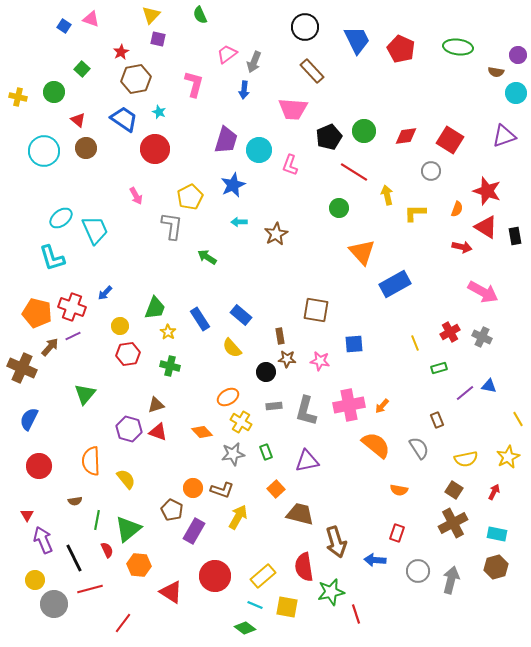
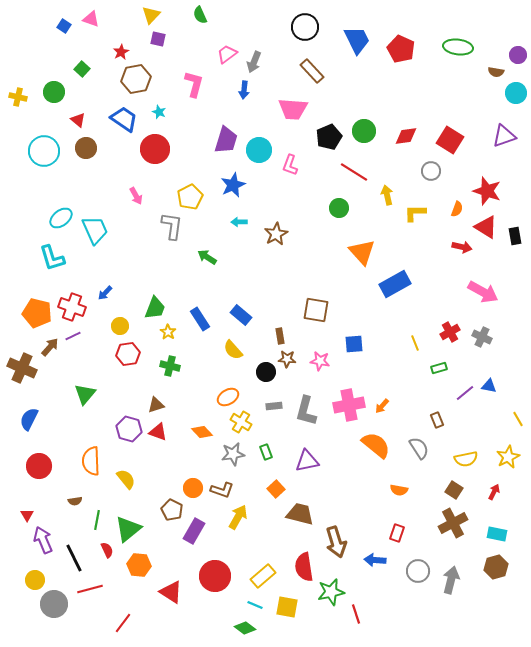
yellow semicircle at (232, 348): moved 1 px right, 2 px down
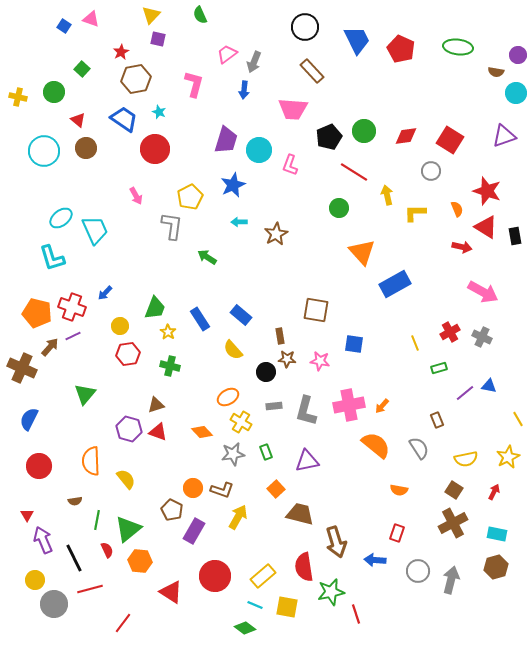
orange semicircle at (457, 209): rotated 42 degrees counterclockwise
blue square at (354, 344): rotated 12 degrees clockwise
orange hexagon at (139, 565): moved 1 px right, 4 px up
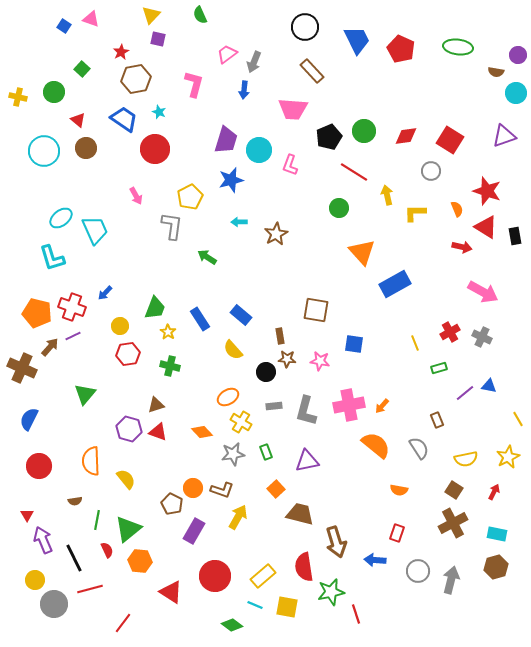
blue star at (233, 185): moved 2 px left, 5 px up; rotated 10 degrees clockwise
brown pentagon at (172, 510): moved 6 px up
green diamond at (245, 628): moved 13 px left, 3 px up
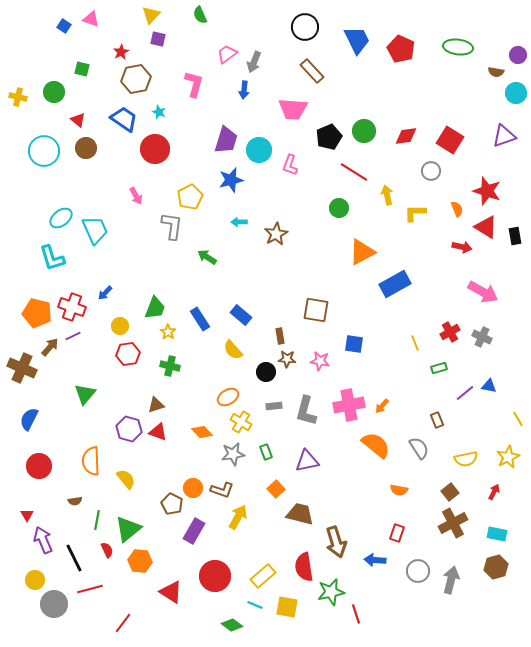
green square at (82, 69): rotated 28 degrees counterclockwise
orange triangle at (362, 252): rotated 44 degrees clockwise
brown square at (454, 490): moved 4 px left, 2 px down; rotated 18 degrees clockwise
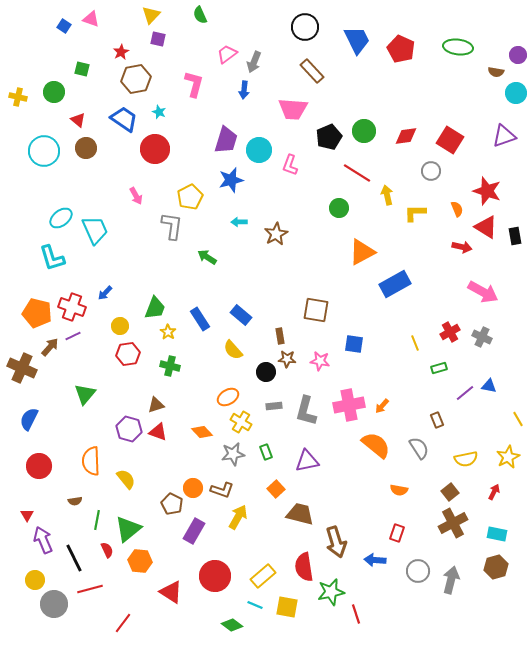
red line at (354, 172): moved 3 px right, 1 px down
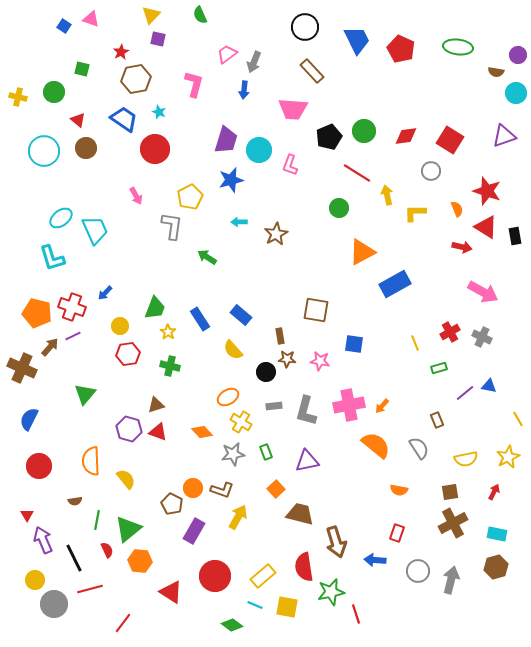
brown square at (450, 492): rotated 30 degrees clockwise
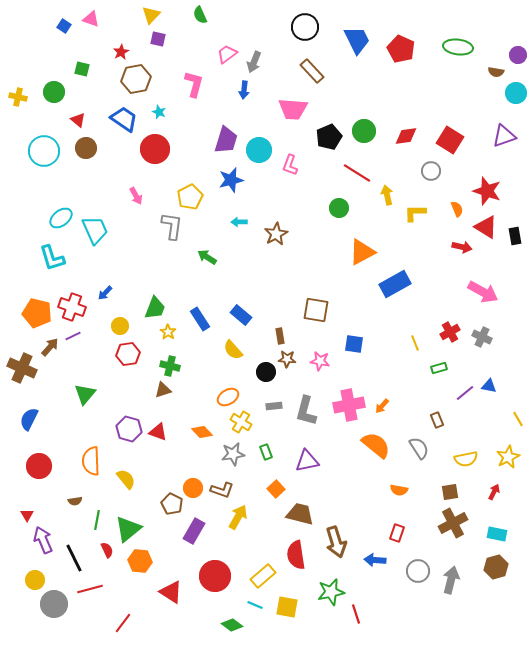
brown triangle at (156, 405): moved 7 px right, 15 px up
red semicircle at (304, 567): moved 8 px left, 12 px up
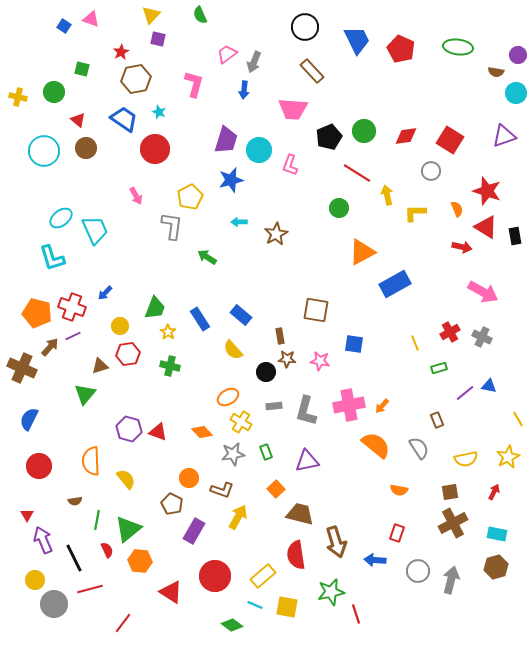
brown triangle at (163, 390): moved 63 px left, 24 px up
orange circle at (193, 488): moved 4 px left, 10 px up
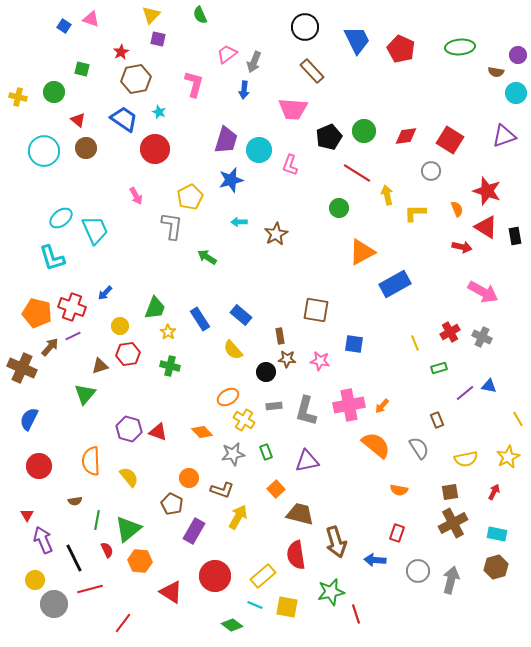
green ellipse at (458, 47): moved 2 px right; rotated 12 degrees counterclockwise
yellow cross at (241, 422): moved 3 px right, 2 px up
yellow semicircle at (126, 479): moved 3 px right, 2 px up
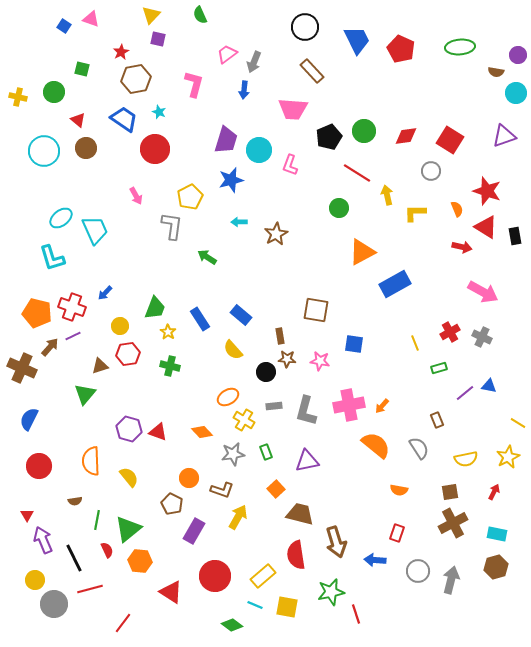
yellow line at (518, 419): moved 4 px down; rotated 28 degrees counterclockwise
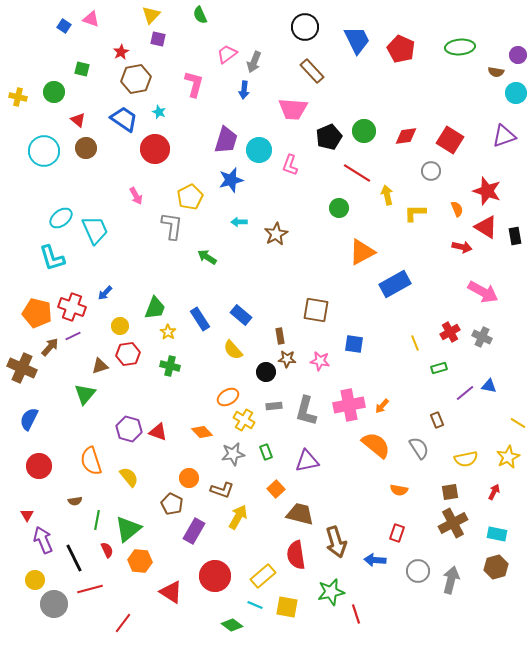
orange semicircle at (91, 461): rotated 16 degrees counterclockwise
